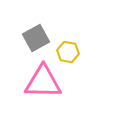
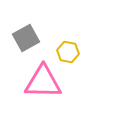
gray square: moved 10 px left
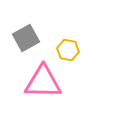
yellow hexagon: moved 2 px up
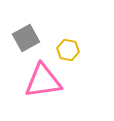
pink triangle: moved 1 px up; rotated 9 degrees counterclockwise
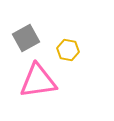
pink triangle: moved 5 px left
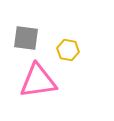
gray square: rotated 36 degrees clockwise
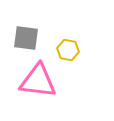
pink triangle: rotated 15 degrees clockwise
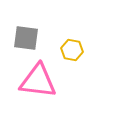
yellow hexagon: moved 4 px right
